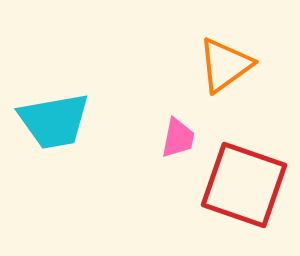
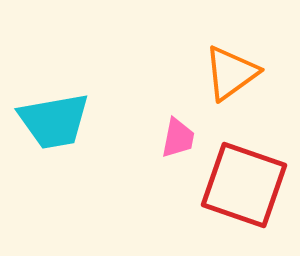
orange triangle: moved 6 px right, 8 px down
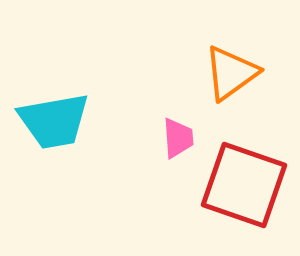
pink trapezoid: rotated 15 degrees counterclockwise
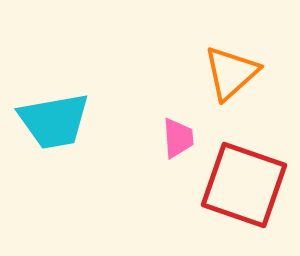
orange triangle: rotated 6 degrees counterclockwise
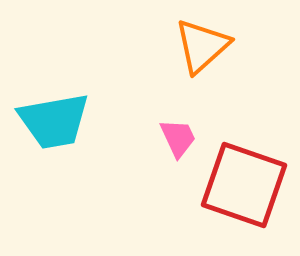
orange triangle: moved 29 px left, 27 px up
pink trapezoid: rotated 21 degrees counterclockwise
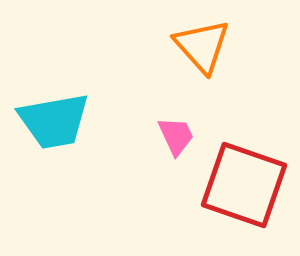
orange triangle: rotated 30 degrees counterclockwise
pink trapezoid: moved 2 px left, 2 px up
